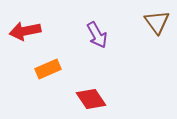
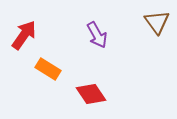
red arrow: moved 1 px left, 4 px down; rotated 136 degrees clockwise
orange rectangle: rotated 55 degrees clockwise
red diamond: moved 5 px up
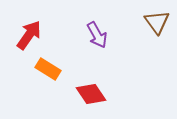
red arrow: moved 5 px right
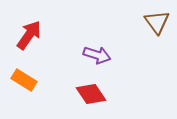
purple arrow: moved 20 px down; rotated 44 degrees counterclockwise
orange rectangle: moved 24 px left, 11 px down
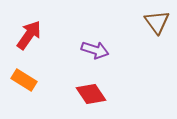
purple arrow: moved 2 px left, 5 px up
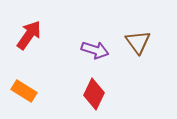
brown triangle: moved 19 px left, 20 px down
orange rectangle: moved 11 px down
red diamond: moved 3 px right; rotated 60 degrees clockwise
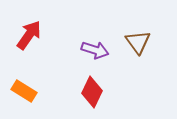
red diamond: moved 2 px left, 2 px up
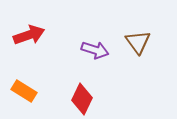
red arrow: rotated 36 degrees clockwise
red diamond: moved 10 px left, 7 px down
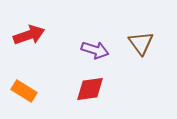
brown triangle: moved 3 px right, 1 px down
red diamond: moved 8 px right, 10 px up; rotated 56 degrees clockwise
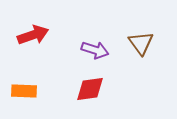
red arrow: moved 4 px right
orange rectangle: rotated 30 degrees counterclockwise
